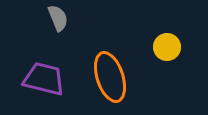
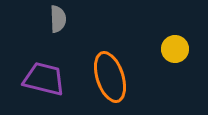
gray semicircle: moved 1 px down; rotated 20 degrees clockwise
yellow circle: moved 8 px right, 2 px down
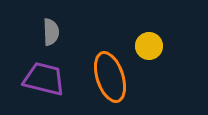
gray semicircle: moved 7 px left, 13 px down
yellow circle: moved 26 px left, 3 px up
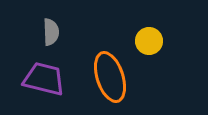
yellow circle: moved 5 px up
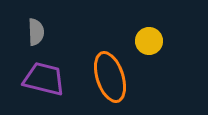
gray semicircle: moved 15 px left
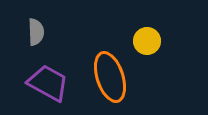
yellow circle: moved 2 px left
purple trapezoid: moved 4 px right, 4 px down; rotated 15 degrees clockwise
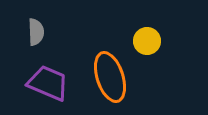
purple trapezoid: rotated 6 degrees counterclockwise
